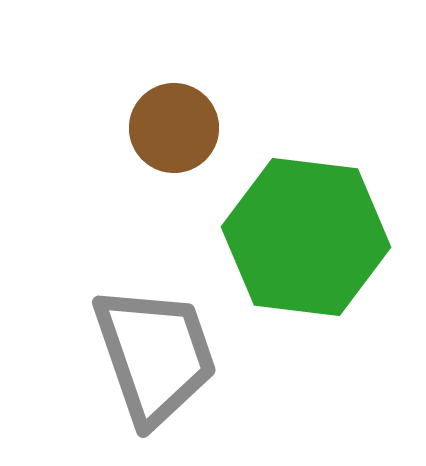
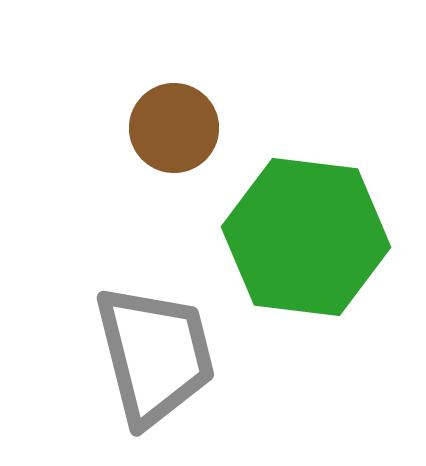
gray trapezoid: rotated 5 degrees clockwise
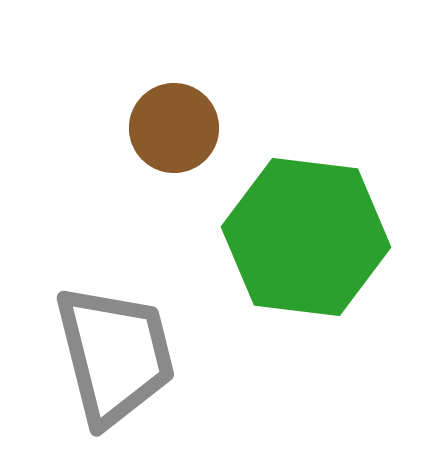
gray trapezoid: moved 40 px left
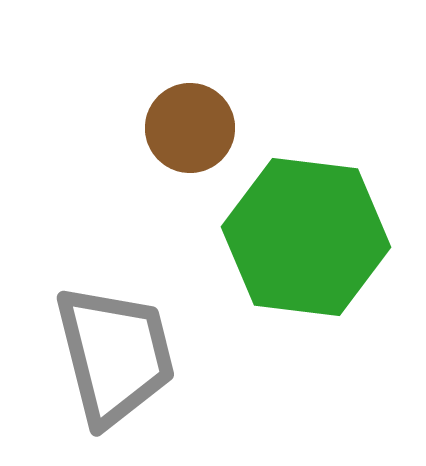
brown circle: moved 16 px right
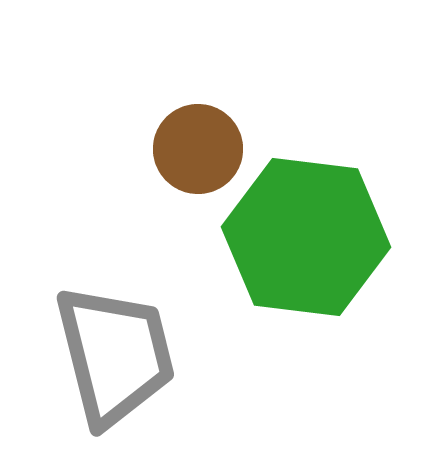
brown circle: moved 8 px right, 21 px down
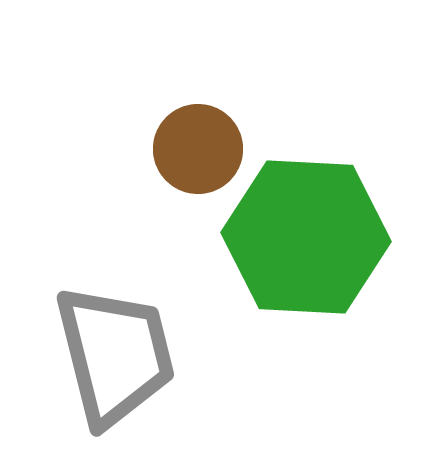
green hexagon: rotated 4 degrees counterclockwise
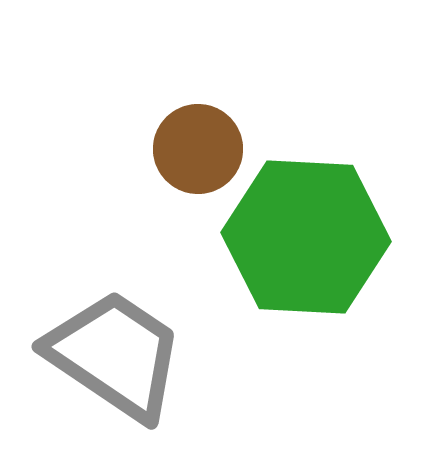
gray trapezoid: rotated 42 degrees counterclockwise
